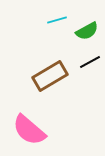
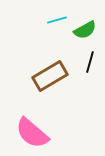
green semicircle: moved 2 px left, 1 px up
black line: rotated 45 degrees counterclockwise
pink semicircle: moved 3 px right, 3 px down
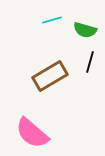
cyan line: moved 5 px left
green semicircle: rotated 45 degrees clockwise
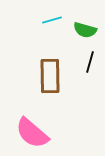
brown rectangle: rotated 60 degrees counterclockwise
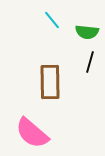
cyan line: rotated 66 degrees clockwise
green semicircle: moved 2 px right, 2 px down; rotated 10 degrees counterclockwise
brown rectangle: moved 6 px down
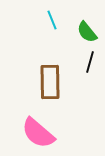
cyan line: rotated 18 degrees clockwise
green semicircle: rotated 45 degrees clockwise
pink semicircle: moved 6 px right
